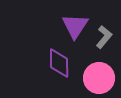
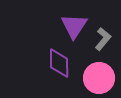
purple triangle: moved 1 px left
gray L-shape: moved 1 px left, 2 px down
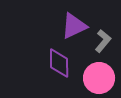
purple triangle: rotated 32 degrees clockwise
gray L-shape: moved 2 px down
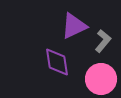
purple diamond: moved 2 px left, 1 px up; rotated 8 degrees counterclockwise
pink circle: moved 2 px right, 1 px down
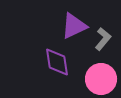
gray L-shape: moved 2 px up
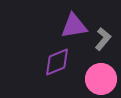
purple triangle: rotated 16 degrees clockwise
purple diamond: rotated 76 degrees clockwise
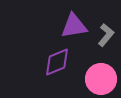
gray L-shape: moved 3 px right, 4 px up
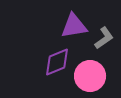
gray L-shape: moved 2 px left, 3 px down; rotated 15 degrees clockwise
pink circle: moved 11 px left, 3 px up
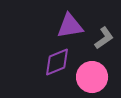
purple triangle: moved 4 px left
pink circle: moved 2 px right, 1 px down
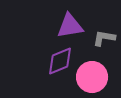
gray L-shape: rotated 135 degrees counterclockwise
purple diamond: moved 3 px right, 1 px up
